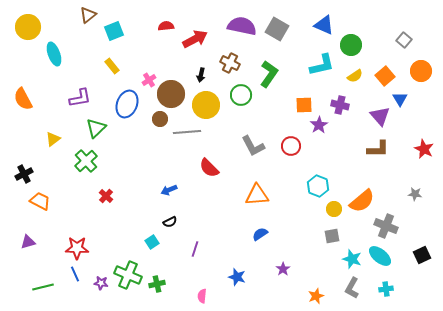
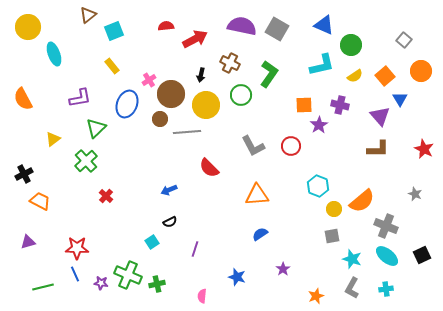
gray star at (415, 194): rotated 16 degrees clockwise
cyan ellipse at (380, 256): moved 7 px right
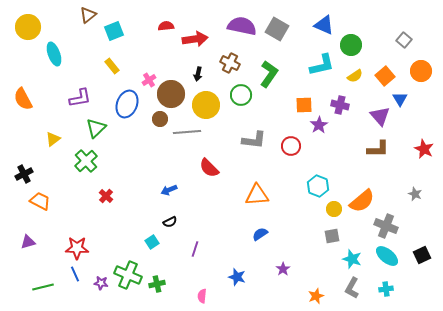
red arrow at (195, 39): rotated 20 degrees clockwise
black arrow at (201, 75): moved 3 px left, 1 px up
gray L-shape at (253, 146): moved 1 px right, 6 px up; rotated 55 degrees counterclockwise
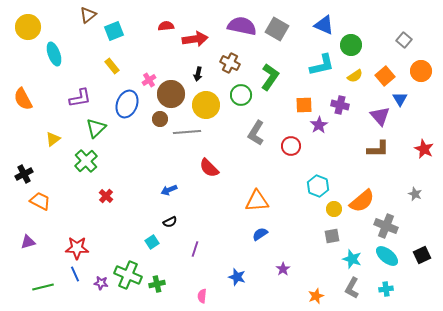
green L-shape at (269, 74): moved 1 px right, 3 px down
gray L-shape at (254, 140): moved 2 px right, 7 px up; rotated 115 degrees clockwise
orange triangle at (257, 195): moved 6 px down
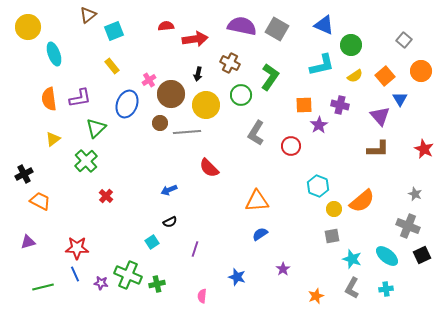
orange semicircle at (23, 99): moved 26 px right; rotated 20 degrees clockwise
brown circle at (160, 119): moved 4 px down
gray cross at (386, 226): moved 22 px right
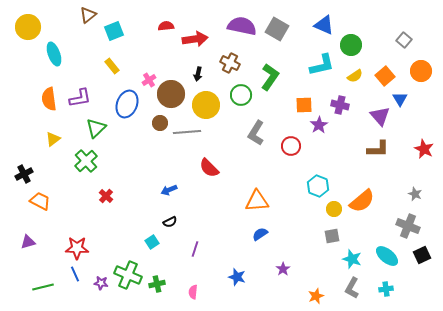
pink semicircle at (202, 296): moved 9 px left, 4 px up
